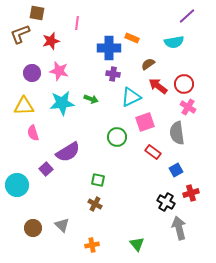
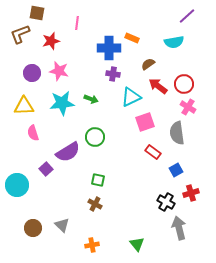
green circle: moved 22 px left
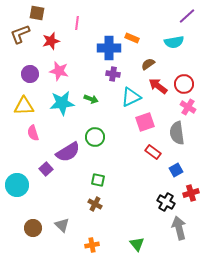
purple circle: moved 2 px left, 1 px down
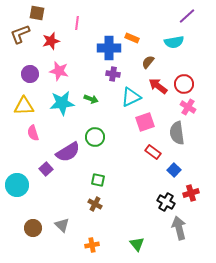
brown semicircle: moved 2 px up; rotated 16 degrees counterclockwise
blue square: moved 2 px left; rotated 16 degrees counterclockwise
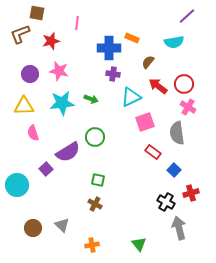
green triangle: moved 2 px right
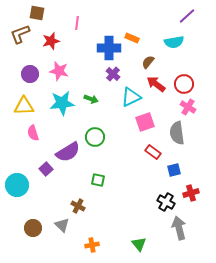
purple cross: rotated 32 degrees clockwise
red arrow: moved 2 px left, 2 px up
blue square: rotated 32 degrees clockwise
brown cross: moved 17 px left, 2 px down
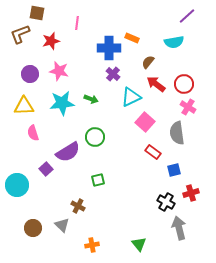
pink square: rotated 30 degrees counterclockwise
green square: rotated 24 degrees counterclockwise
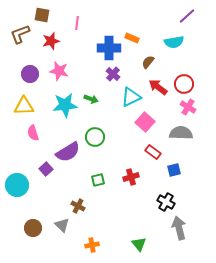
brown square: moved 5 px right, 2 px down
red arrow: moved 2 px right, 3 px down
cyan star: moved 3 px right, 2 px down
gray semicircle: moved 4 px right; rotated 100 degrees clockwise
red cross: moved 60 px left, 16 px up
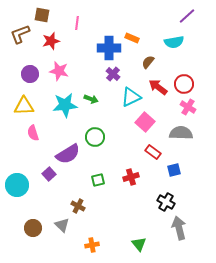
purple semicircle: moved 2 px down
purple square: moved 3 px right, 5 px down
